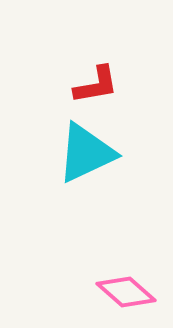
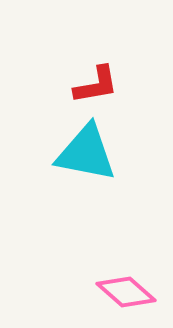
cyan triangle: rotated 36 degrees clockwise
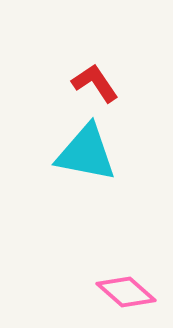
red L-shape: moved 1 px left, 2 px up; rotated 114 degrees counterclockwise
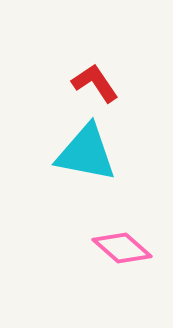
pink diamond: moved 4 px left, 44 px up
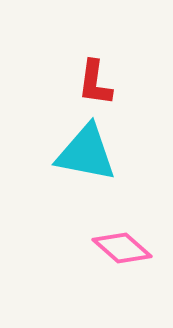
red L-shape: rotated 138 degrees counterclockwise
